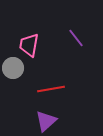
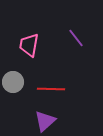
gray circle: moved 14 px down
red line: rotated 12 degrees clockwise
purple triangle: moved 1 px left
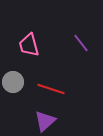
purple line: moved 5 px right, 5 px down
pink trapezoid: rotated 25 degrees counterclockwise
red line: rotated 16 degrees clockwise
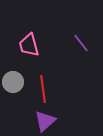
red line: moved 8 px left; rotated 64 degrees clockwise
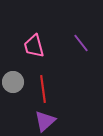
pink trapezoid: moved 5 px right, 1 px down
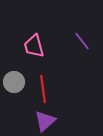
purple line: moved 1 px right, 2 px up
gray circle: moved 1 px right
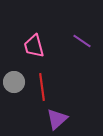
purple line: rotated 18 degrees counterclockwise
red line: moved 1 px left, 2 px up
purple triangle: moved 12 px right, 2 px up
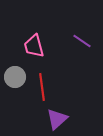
gray circle: moved 1 px right, 5 px up
